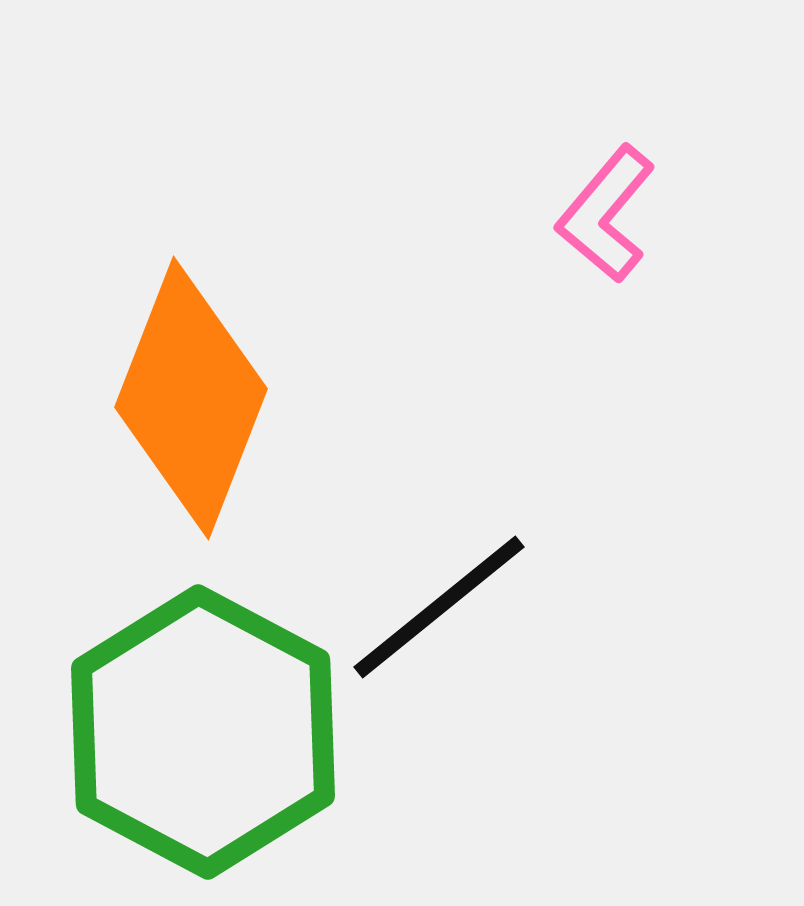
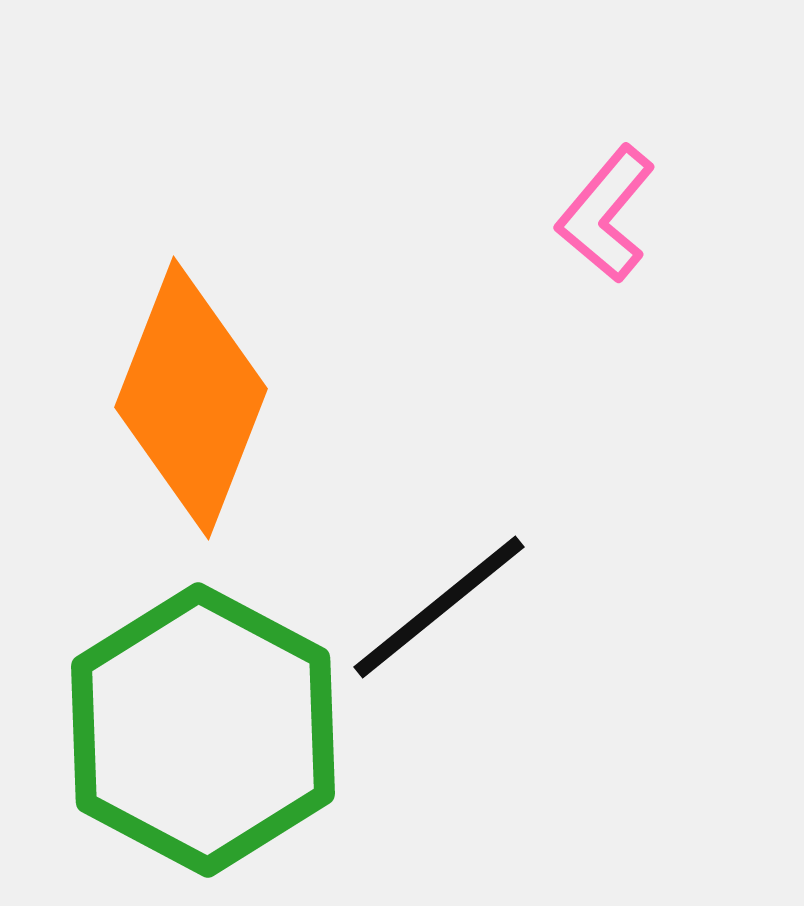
green hexagon: moved 2 px up
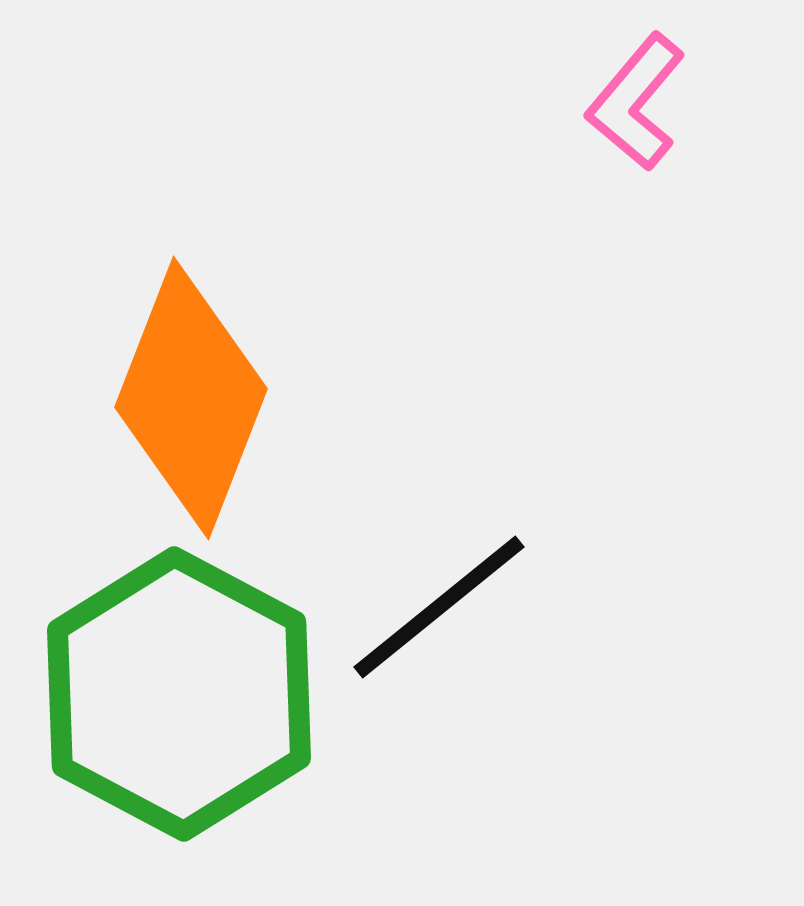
pink L-shape: moved 30 px right, 112 px up
green hexagon: moved 24 px left, 36 px up
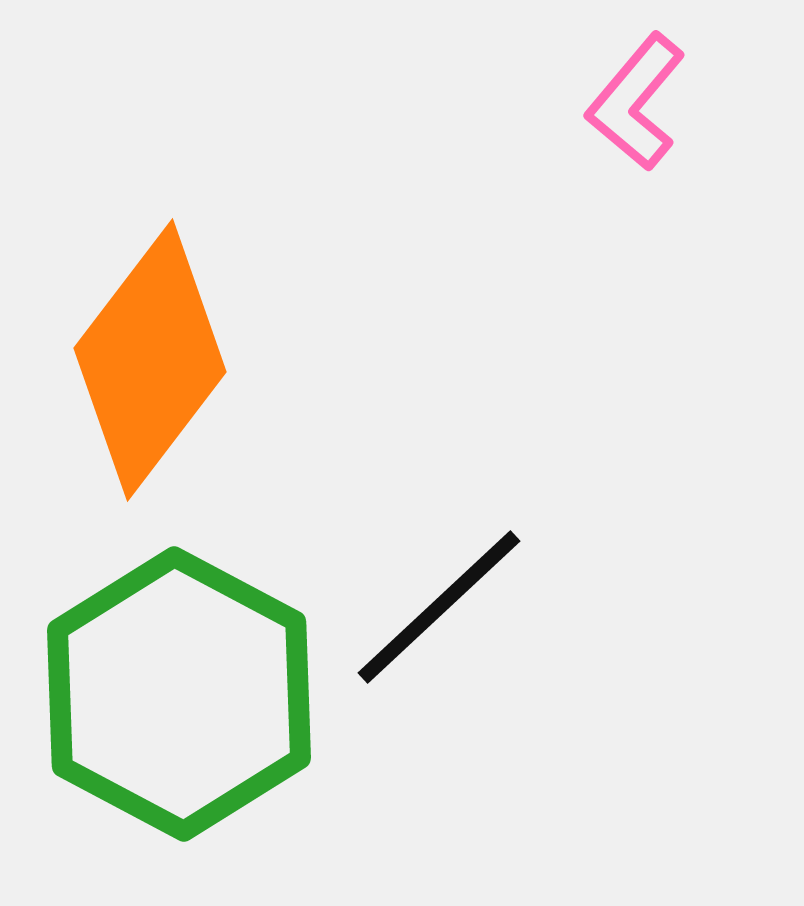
orange diamond: moved 41 px left, 38 px up; rotated 16 degrees clockwise
black line: rotated 4 degrees counterclockwise
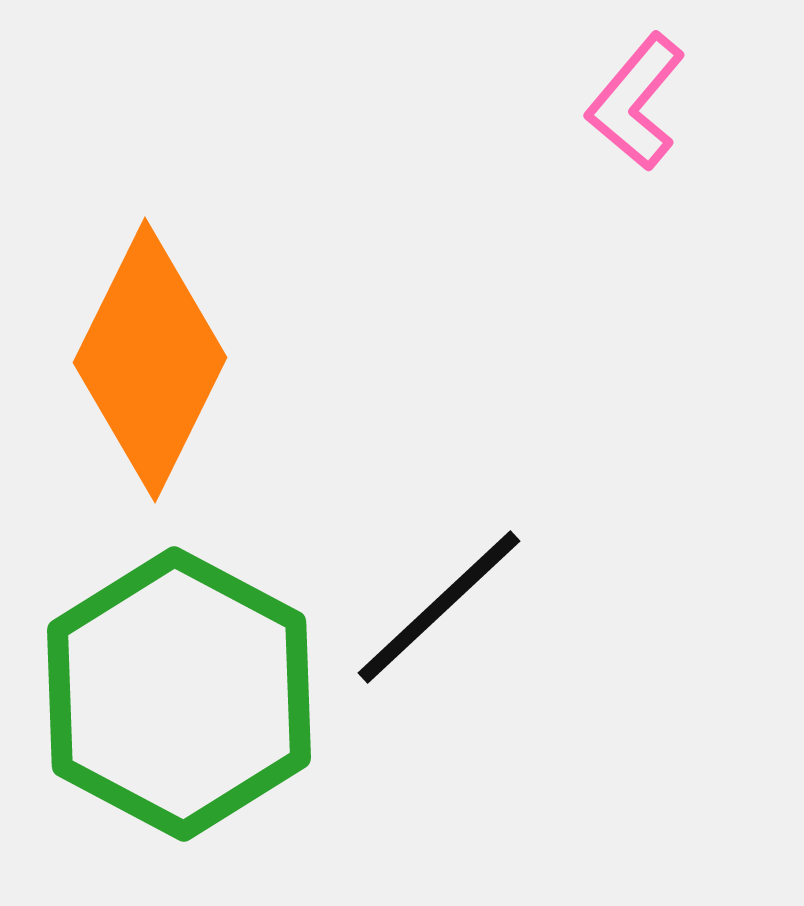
orange diamond: rotated 11 degrees counterclockwise
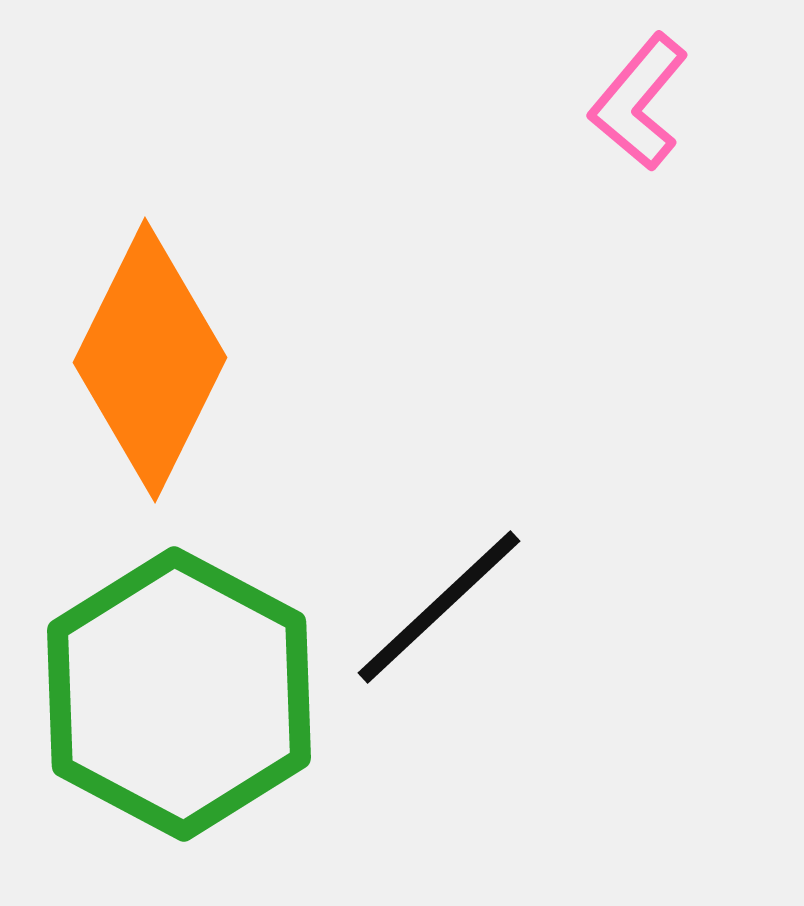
pink L-shape: moved 3 px right
